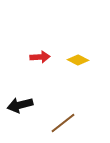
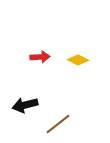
black arrow: moved 5 px right
brown line: moved 5 px left, 1 px down
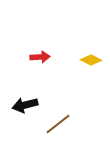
yellow diamond: moved 13 px right
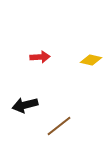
yellow diamond: rotated 15 degrees counterclockwise
brown line: moved 1 px right, 2 px down
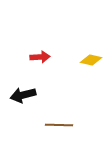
black arrow: moved 2 px left, 10 px up
brown line: moved 1 px up; rotated 40 degrees clockwise
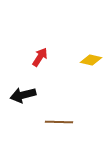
red arrow: rotated 54 degrees counterclockwise
brown line: moved 3 px up
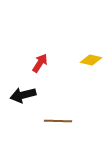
red arrow: moved 6 px down
brown line: moved 1 px left, 1 px up
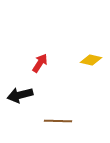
black arrow: moved 3 px left
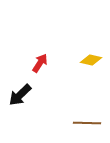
black arrow: rotated 30 degrees counterclockwise
brown line: moved 29 px right, 2 px down
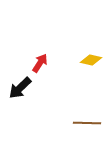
black arrow: moved 7 px up
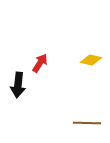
black arrow: moved 2 px left, 3 px up; rotated 40 degrees counterclockwise
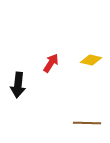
red arrow: moved 11 px right
